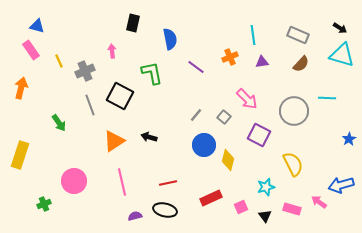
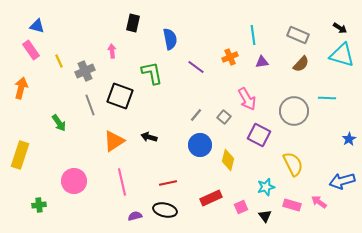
black square at (120, 96): rotated 8 degrees counterclockwise
pink arrow at (247, 99): rotated 15 degrees clockwise
blue circle at (204, 145): moved 4 px left
blue arrow at (341, 185): moved 1 px right, 4 px up
green cross at (44, 204): moved 5 px left, 1 px down; rotated 16 degrees clockwise
pink rectangle at (292, 209): moved 4 px up
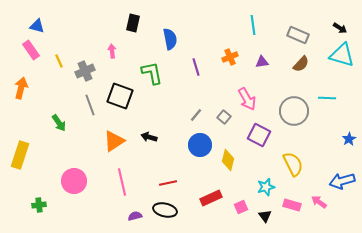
cyan line at (253, 35): moved 10 px up
purple line at (196, 67): rotated 36 degrees clockwise
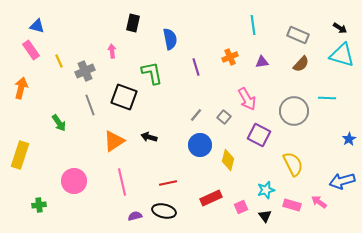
black square at (120, 96): moved 4 px right, 1 px down
cyan star at (266, 187): moved 3 px down
black ellipse at (165, 210): moved 1 px left, 1 px down
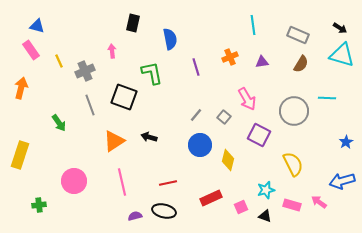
brown semicircle at (301, 64): rotated 12 degrees counterclockwise
blue star at (349, 139): moved 3 px left, 3 px down
black triangle at (265, 216): rotated 32 degrees counterclockwise
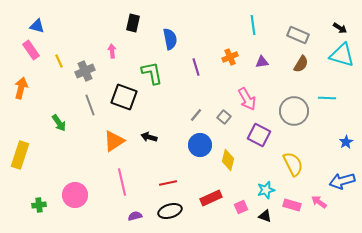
pink circle at (74, 181): moved 1 px right, 14 px down
black ellipse at (164, 211): moved 6 px right; rotated 30 degrees counterclockwise
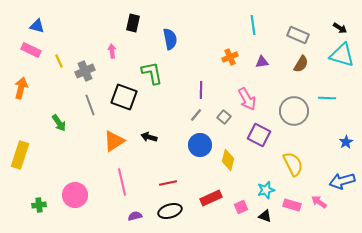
pink rectangle at (31, 50): rotated 30 degrees counterclockwise
purple line at (196, 67): moved 5 px right, 23 px down; rotated 18 degrees clockwise
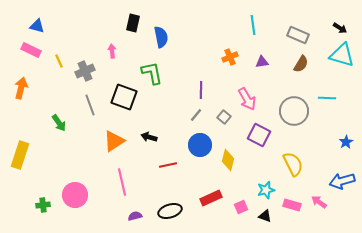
blue semicircle at (170, 39): moved 9 px left, 2 px up
red line at (168, 183): moved 18 px up
green cross at (39, 205): moved 4 px right
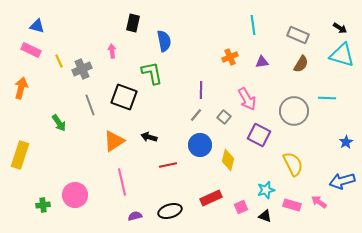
blue semicircle at (161, 37): moved 3 px right, 4 px down
gray cross at (85, 71): moved 3 px left, 2 px up
